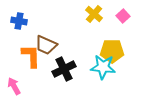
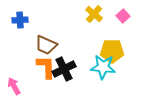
blue cross: moved 1 px right, 1 px up; rotated 14 degrees counterclockwise
orange L-shape: moved 15 px right, 11 px down
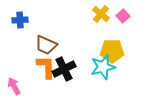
yellow cross: moved 7 px right
cyan star: rotated 20 degrees counterclockwise
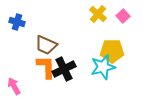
yellow cross: moved 3 px left
blue cross: moved 3 px left, 2 px down; rotated 21 degrees clockwise
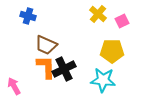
pink square: moved 1 px left, 5 px down; rotated 16 degrees clockwise
blue cross: moved 11 px right, 6 px up
cyan star: moved 13 px down; rotated 20 degrees clockwise
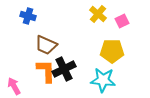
orange L-shape: moved 4 px down
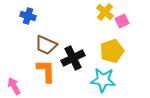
yellow cross: moved 7 px right, 2 px up
yellow pentagon: rotated 20 degrees counterclockwise
black cross: moved 9 px right, 11 px up
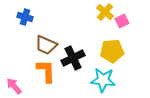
blue cross: moved 3 px left, 1 px down
yellow pentagon: rotated 15 degrees clockwise
pink arrow: rotated 12 degrees counterclockwise
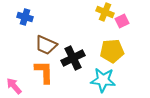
yellow cross: rotated 18 degrees counterclockwise
orange L-shape: moved 2 px left, 1 px down
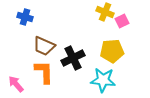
brown trapezoid: moved 2 px left, 1 px down
pink arrow: moved 2 px right, 2 px up
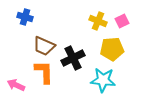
yellow cross: moved 7 px left, 9 px down
yellow pentagon: moved 2 px up
pink arrow: moved 1 px down; rotated 24 degrees counterclockwise
